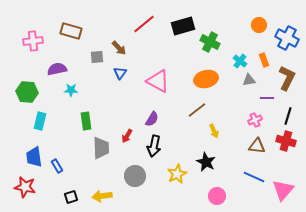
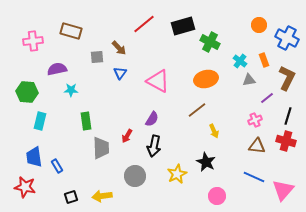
purple line at (267, 98): rotated 40 degrees counterclockwise
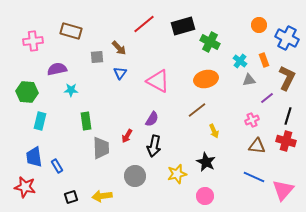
pink cross at (255, 120): moved 3 px left
yellow star at (177, 174): rotated 12 degrees clockwise
pink circle at (217, 196): moved 12 px left
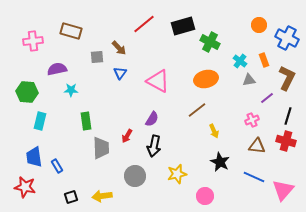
black star at (206, 162): moved 14 px right
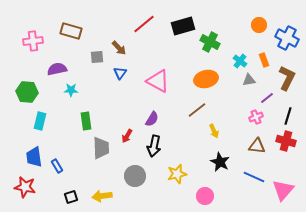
pink cross at (252, 120): moved 4 px right, 3 px up
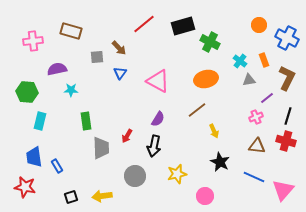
purple semicircle at (152, 119): moved 6 px right
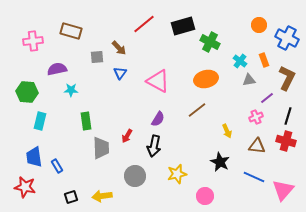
yellow arrow at (214, 131): moved 13 px right
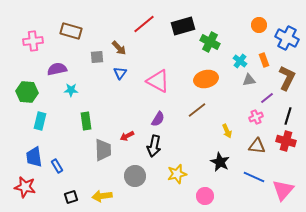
red arrow at (127, 136): rotated 32 degrees clockwise
gray trapezoid at (101, 148): moved 2 px right, 2 px down
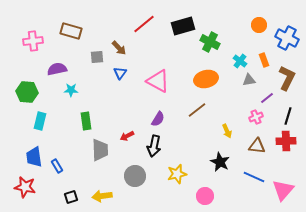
red cross at (286, 141): rotated 18 degrees counterclockwise
gray trapezoid at (103, 150): moved 3 px left
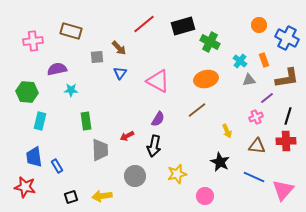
brown L-shape at (287, 78): rotated 55 degrees clockwise
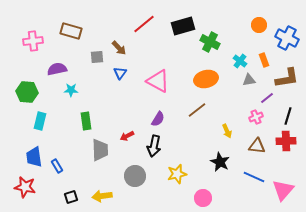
pink circle at (205, 196): moved 2 px left, 2 px down
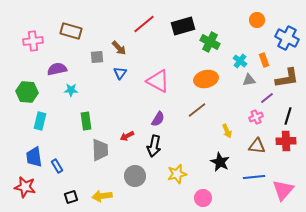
orange circle at (259, 25): moved 2 px left, 5 px up
blue line at (254, 177): rotated 30 degrees counterclockwise
